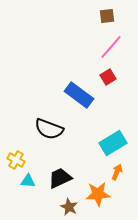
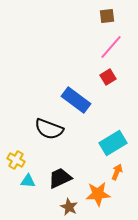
blue rectangle: moved 3 px left, 5 px down
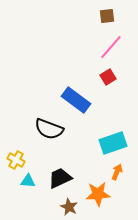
cyan rectangle: rotated 12 degrees clockwise
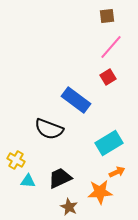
cyan rectangle: moved 4 px left; rotated 12 degrees counterclockwise
orange arrow: rotated 42 degrees clockwise
orange star: moved 2 px right, 2 px up
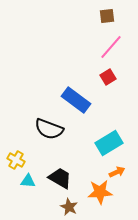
black trapezoid: rotated 55 degrees clockwise
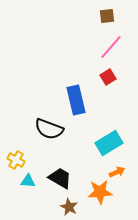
blue rectangle: rotated 40 degrees clockwise
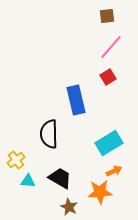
black semicircle: moved 5 px down; rotated 68 degrees clockwise
yellow cross: rotated 24 degrees clockwise
orange arrow: moved 3 px left, 1 px up
